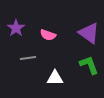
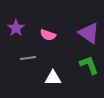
white triangle: moved 2 px left
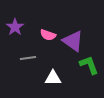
purple star: moved 1 px left, 1 px up
purple triangle: moved 16 px left, 8 px down
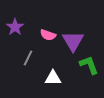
purple triangle: rotated 25 degrees clockwise
gray line: rotated 56 degrees counterclockwise
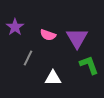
purple triangle: moved 4 px right, 3 px up
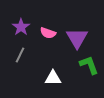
purple star: moved 6 px right
pink semicircle: moved 2 px up
gray line: moved 8 px left, 3 px up
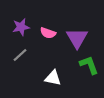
purple star: rotated 24 degrees clockwise
gray line: rotated 21 degrees clockwise
white triangle: rotated 12 degrees clockwise
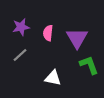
pink semicircle: rotated 77 degrees clockwise
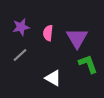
green L-shape: moved 1 px left, 1 px up
white triangle: rotated 18 degrees clockwise
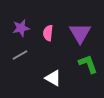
purple star: moved 1 px down
purple triangle: moved 3 px right, 5 px up
gray line: rotated 14 degrees clockwise
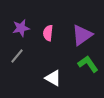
purple triangle: moved 2 px right, 2 px down; rotated 25 degrees clockwise
gray line: moved 3 px left, 1 px down; rotated 21 degrees counterclockwise
green L-shape: rotated 15 degrees counterclockwise
